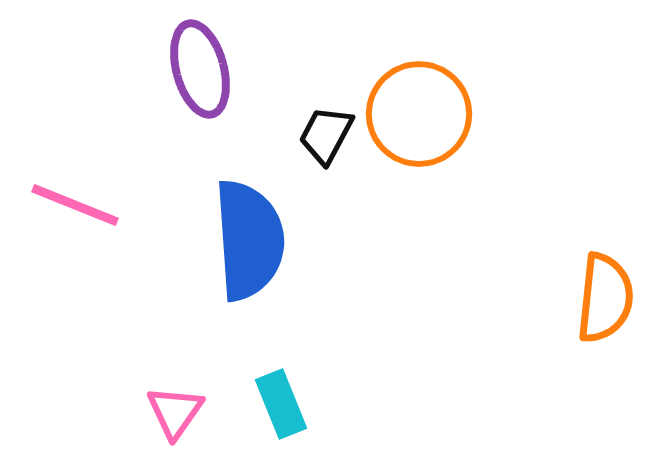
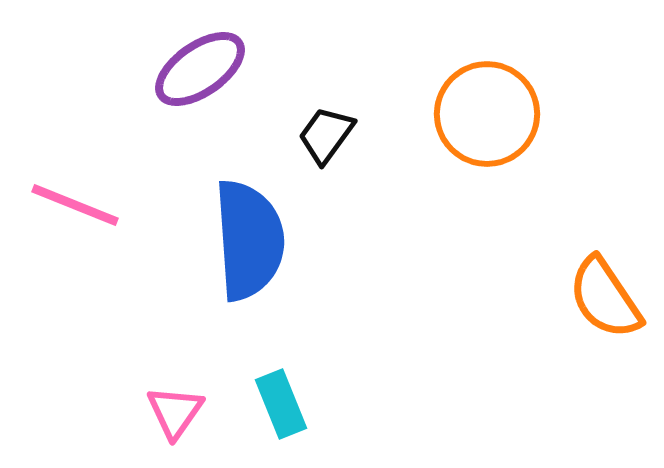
purple ellipse: rotated 70 degrees clockwise
orange circle: moved 68 px right
black trapezoid: rotated 8 degrees clockwise
orange semicircle: rotated 140 degrees clockwise
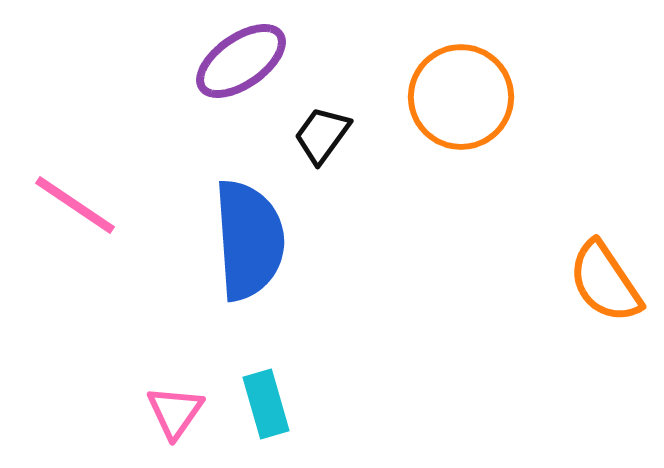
purple ellipse: moved 41 px right, 8 px up
orange circle: moved 26 px left, 17 px up
black trapezoid: moved 4 px left
pink line: rotated 12 degrees clockwise
orange semicircle: moved 16 px up
cyan rectangle: moved 15 px left; rotated 6 degrees clockwise
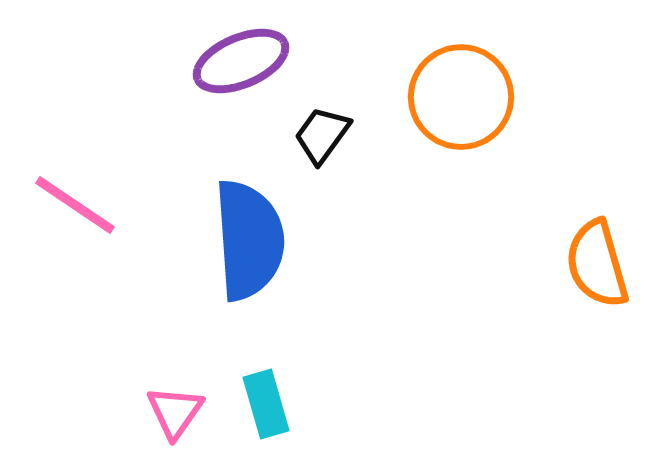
purple ellipse: rotated 12 degrees clockwise
orange semicircle: moved 8 px left, 18 px up; rotated 18 degrees clockwise
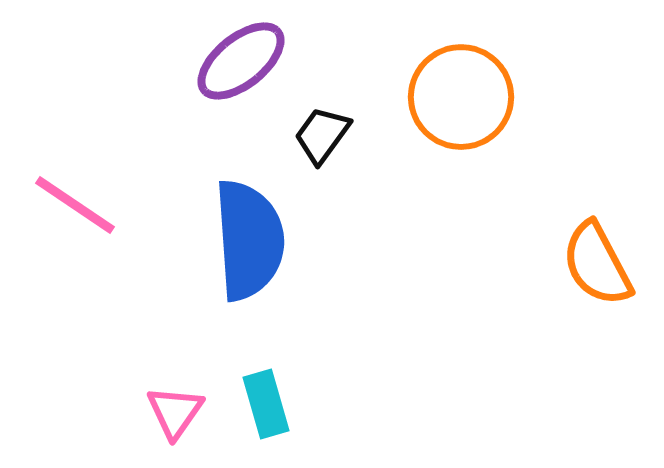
purple ellipse: rotated 16 degrees counterclockwise
orange semicircle: rotated 12 degrees counterclockwise
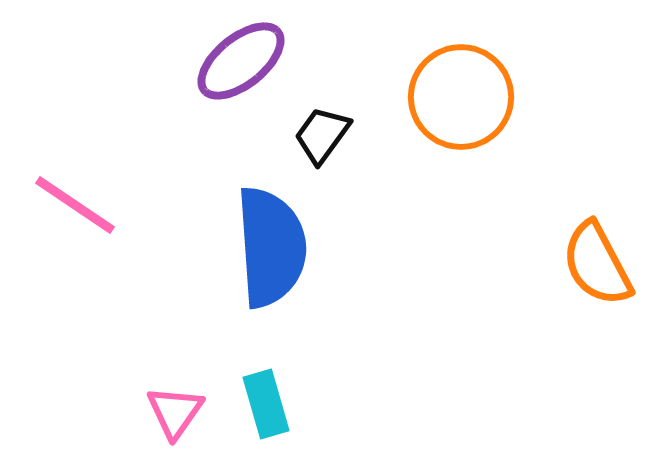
blue semicircle: moved 22 px right, 7 px down
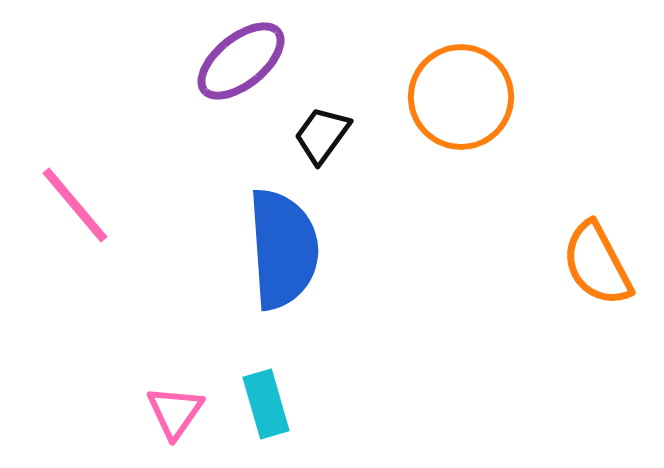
pink line: rotated 16 degrees clockwise
blue semicircle: moved 12 px right, 2 px down
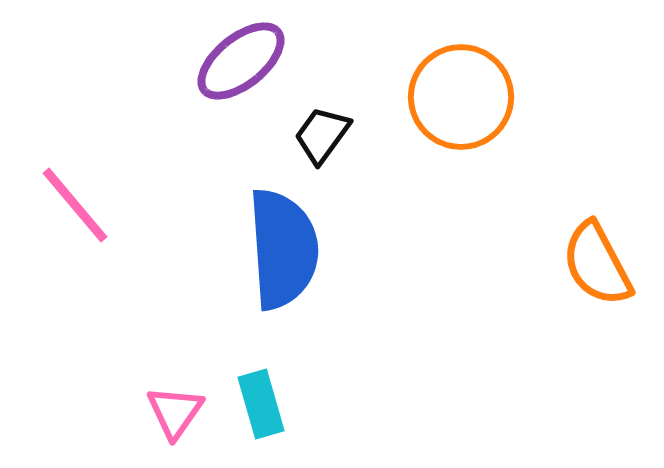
cyan rectangle: moved 5 px left
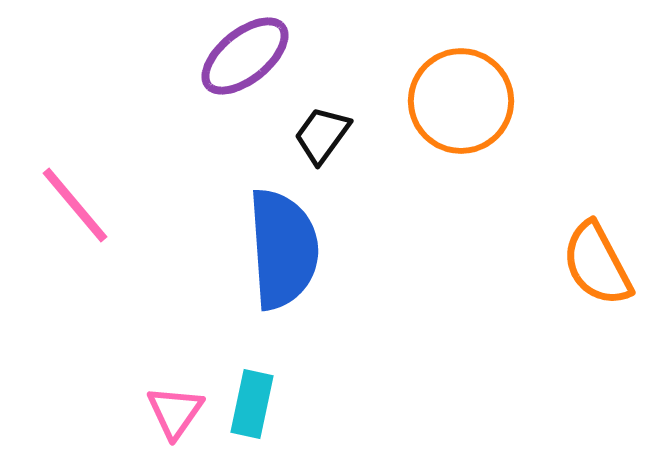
purple ellipse: moved 4 px right, 5 px up
orange circle: moved 4 px down
cyan rectangle: moved 9 px left; rotated 28 degrees clockwise
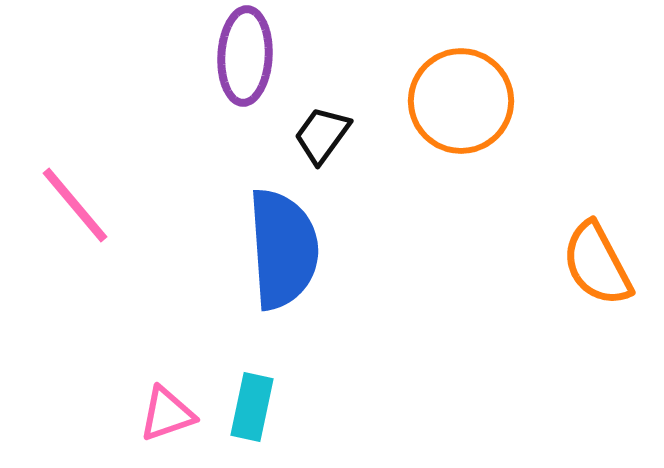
purple ellipse: rotated 48 degrees counterclockwise
cyan rectangle: moved 3 px down
pink triangle: moved 8 px left, 2 px down; rotated 36 degrees clockwise
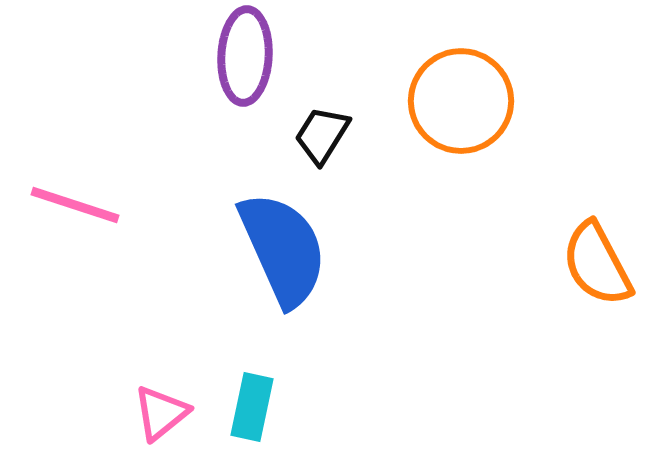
black trapezoid: rotated 4 degrees counterclockwise
pink line: rotated 32 degrees counterclockwise
blue semicircle: rotated 20 degrees counterclockwise
pink triangle: moved 6 px left, 1 px up; rotated 20 degrees counterclockwise
